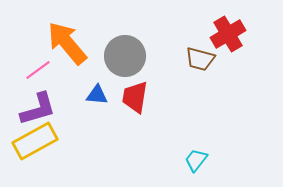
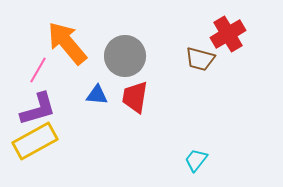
pink line: rotated 24 degrees counterclockwise
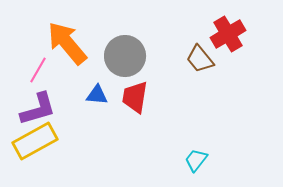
brown trapezoid: rotated 36 degrees clockwise
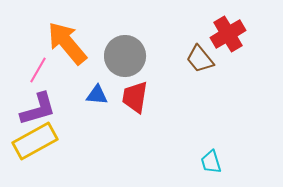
cyan trapezoid: moved 15 px right, 2 px down; rotated 55 degrees counterclockwise
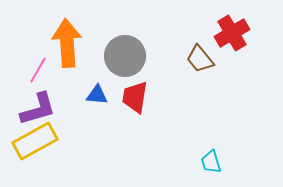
red cross: moved 4 px right, 1 px up
orange arrow: rotated 36 degrees clockwise
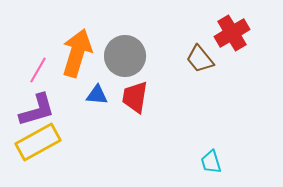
orange arrow: moved 10 px right, 10 px down; rotated 21 degrees clockwise
purple L-shape: moved 1 px left, 1 px down
yellow rectangle: moved 3 px right, 1 px down
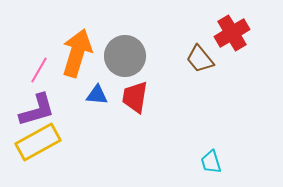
pink line: moved 1 px right
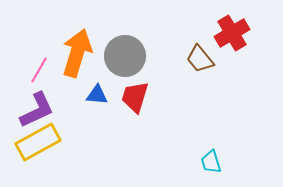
red trapezoid: rotated 8 degrees clockwise
purple L-shape: rotated 9 degrees counterclockwise
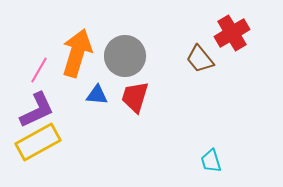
cyan trapezoid: moved 1 px up
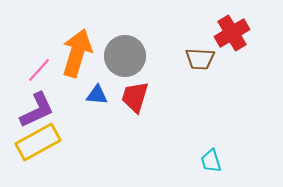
brown trapezoid: rotated 48 degrees counterclockwise
pink line: rotated 12 degrees clockwise
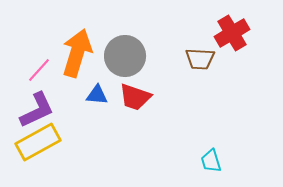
red trapezoid: rotated 88 degrees counterclockwise
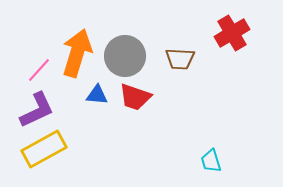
brown trapezoid: moved 20 px left
yellow rectangle: moved 6 px right, 7 px down
